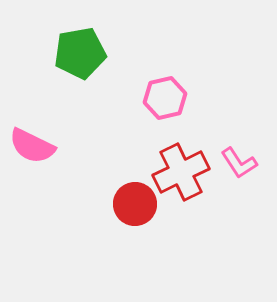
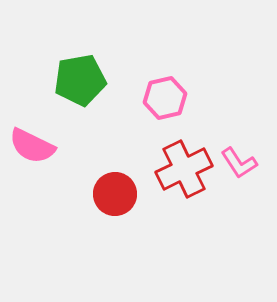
green pentagon: moved 27 px down
red cross: moved 3 px right, 3 px up
red circle: moved 20 px left, 10 px up
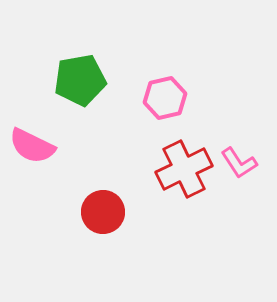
red circle: moved 12 px left, 18 px down
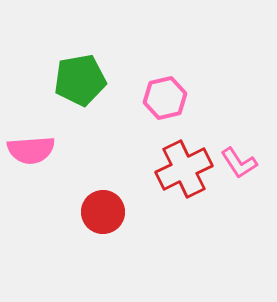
pink semicircle: moved 1 px left, 4 px down; rotated 30 degrees counterclockwise
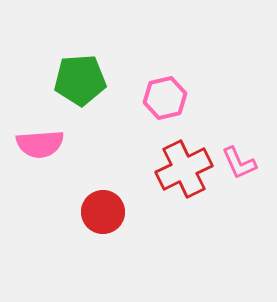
green pentagon: rotated 6 degrees clockwise
pink semicircle: moved 9 px right, 6 px up
pink L-shape: rotated 9 degrees clockwise
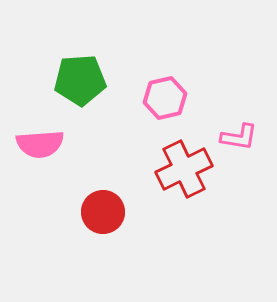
pink L-shape: moved 26 px up; rotated 57 degrees counterclockwise
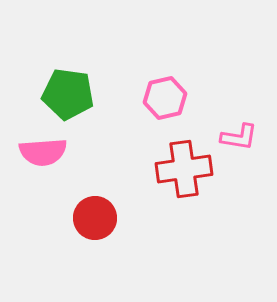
green pentagon: moved 12 px left, 14 px down; rotated 12 degrees clockwise
pink semicircle: moved 3 px right, 8 px down
red cross: rotated 18 degrees clockwise
red circle: moved 8 px left, 6 px down
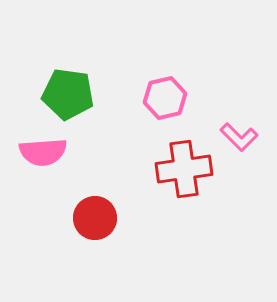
pink L-shape: rotated 36 degrees clockwise
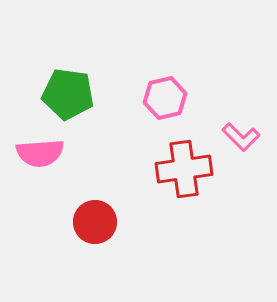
pink L-shape: moved 2 px right
pink semicircle: moved 3 px left, 1 px down
red circle: moved 4 px down
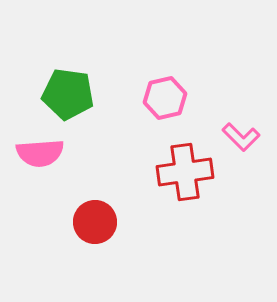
red cross: moved 1 px right, 3 px down
